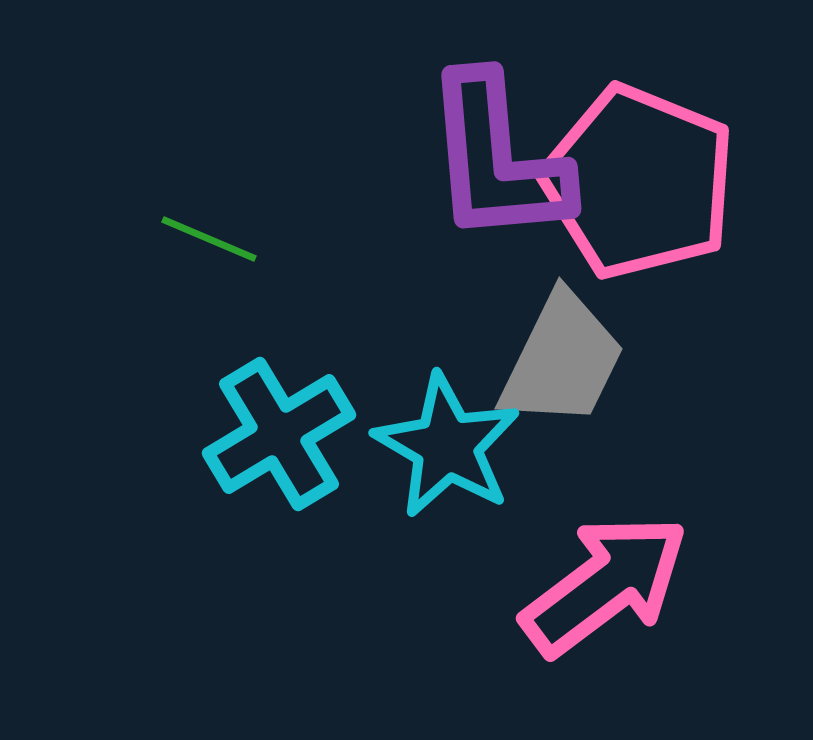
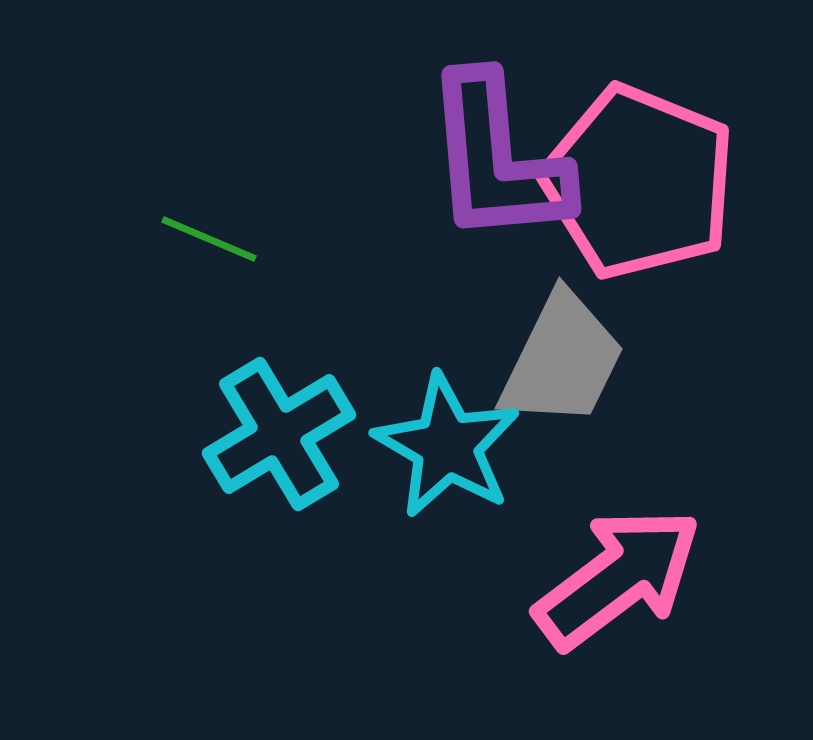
pink arrow: moved 13 px right, 7 px up
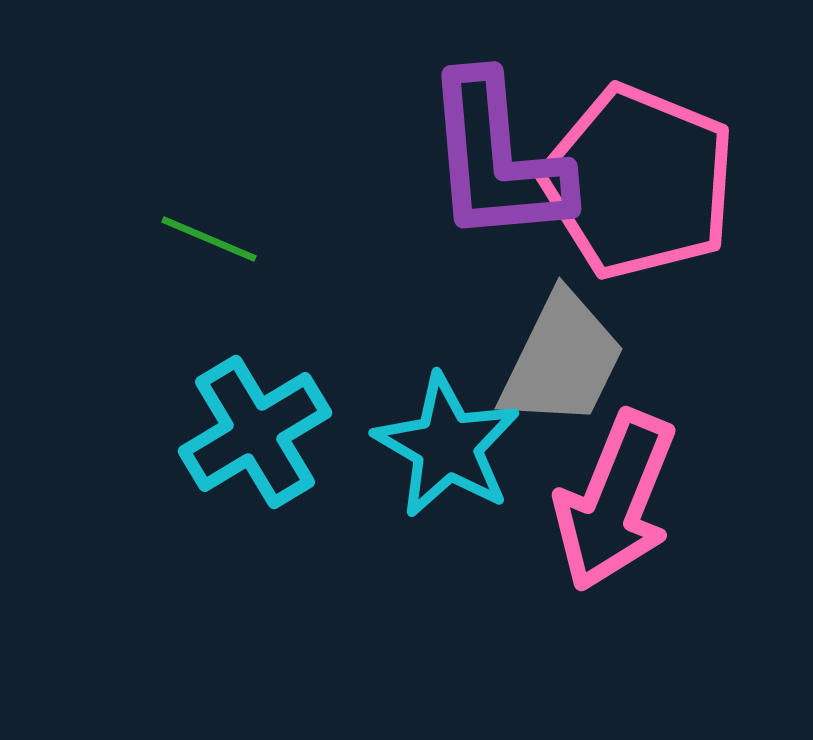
cyan cross: moved 24 px left, 2 px up
pink arrow: moved 3 px left, 77 px up; rotated 149 degrees clockwise
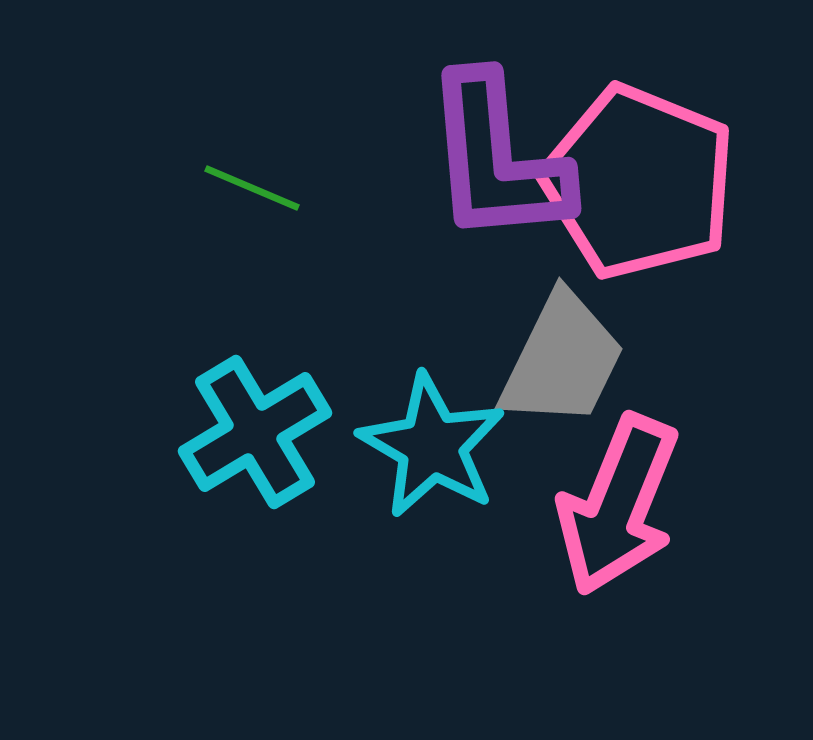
green line: moved 43 px right, 51 px up
cyan star: moved 15 px left
pink arrow: moved 3 px right, 4 px down
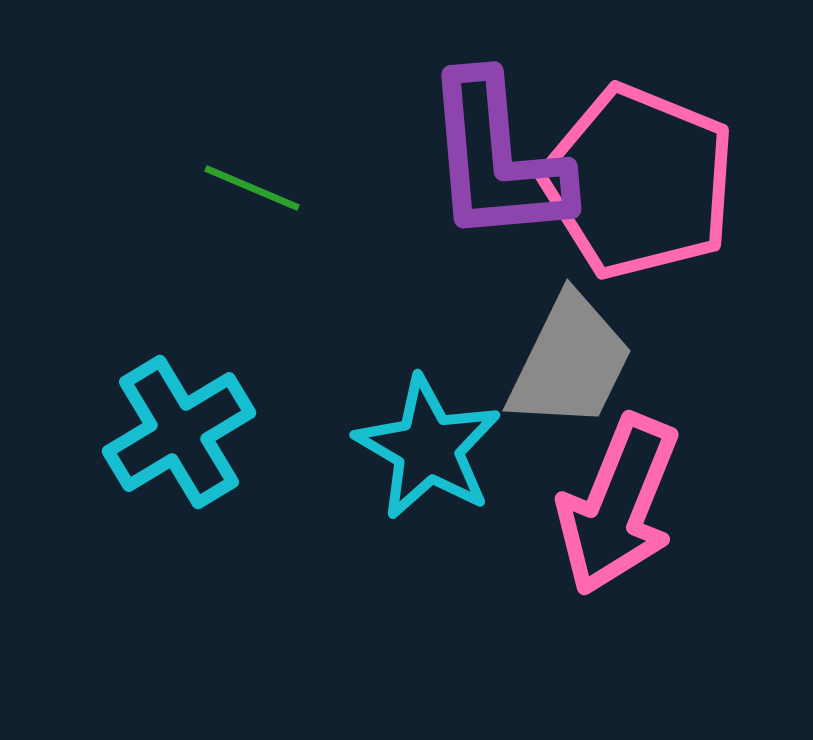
gray trapezoid: moved 8 px right, 2 px down
cyan cross: moved 76 px left
cyan star: moved 4 px left, 2 px down
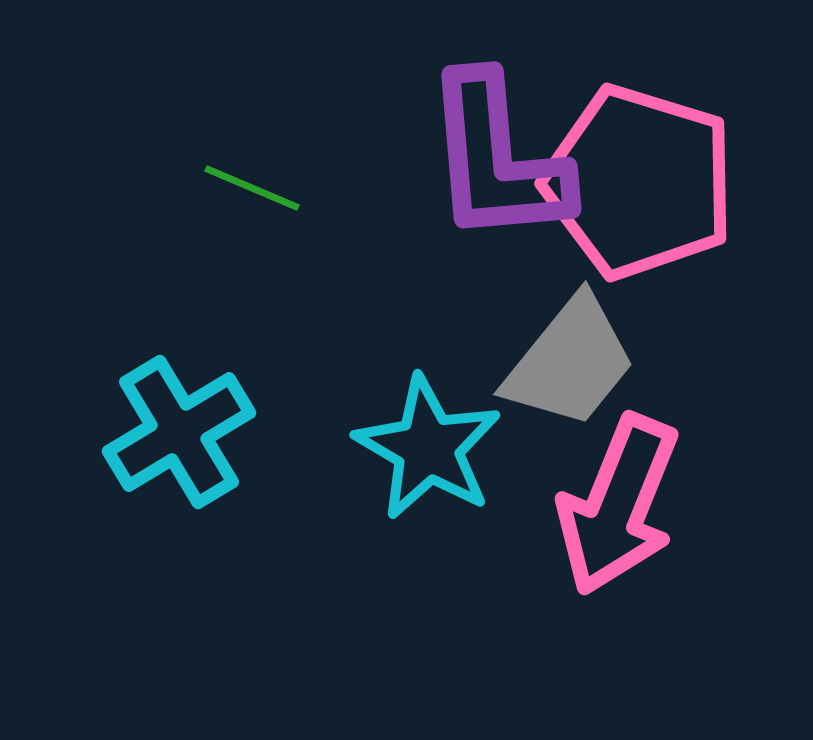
pink pentagon: rotated 5 degrees counterclockwise
gray trapezoid: rotated 13 degrees clockwise
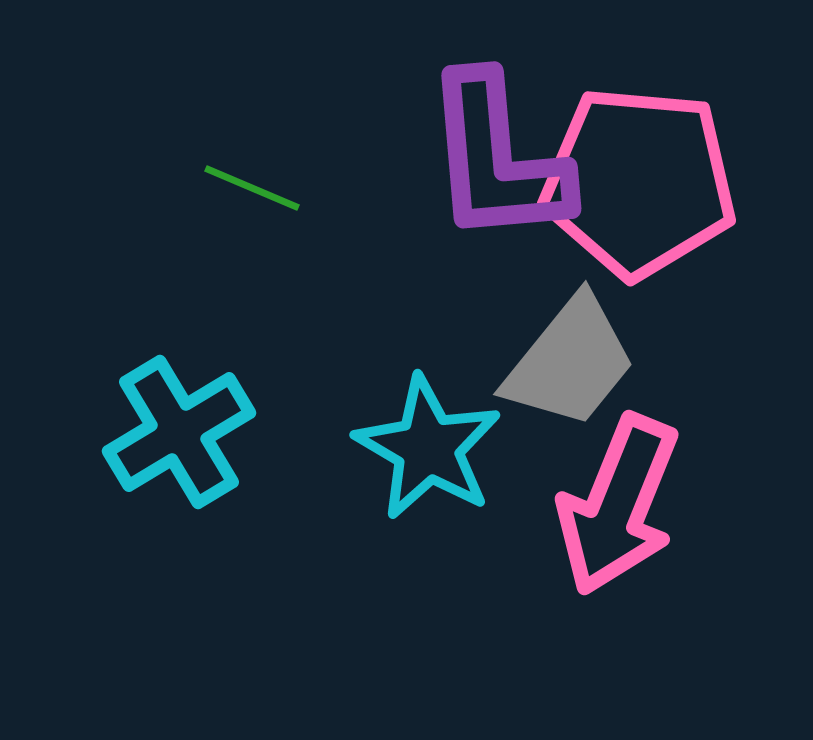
pink pentagon: rotated 12 degrees counterclockwise
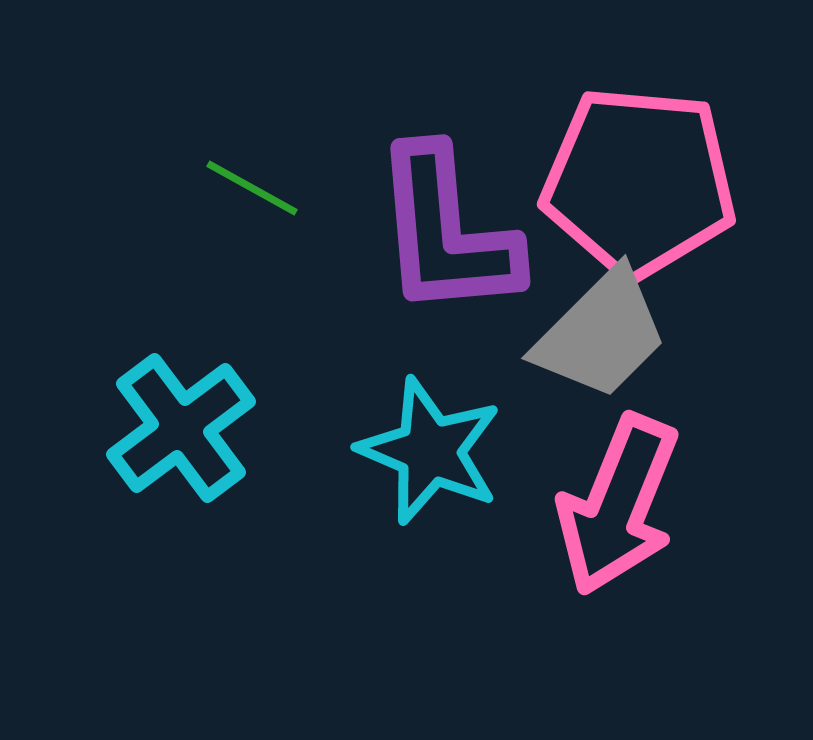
purple L-shape: moved 51 px left, 73 px down
green line: rotated 6 degrees clockwise
gray trapezoid: moved 31 px right, 28 px up; rotated 6 degrees clockwise
cyan cross: moved 2 px right, 4 px up; rotated 6 degrees counterclockwise
cyan star: moved 2 px right, 3 px down; rotated 7 degrees counterclockwise
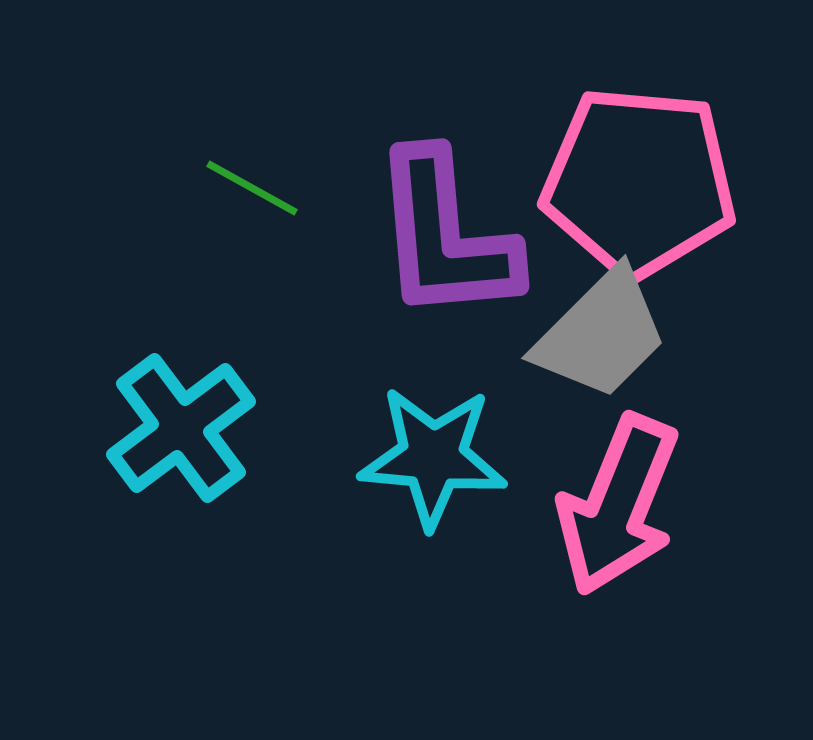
purple L-shape: moved 1 px left, 4 px down
cyan star: moved 3 px right, 6 px down; rotated 18 degrees counterclockwise
